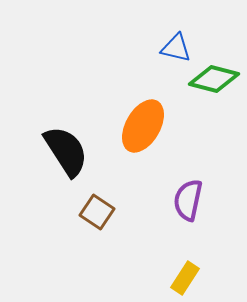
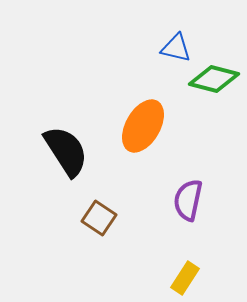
brown square: moved 2 px right, 6 px down
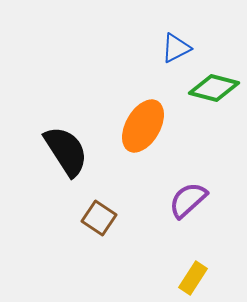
blue triangle: rotated 40 degrees counterclockwise
green diamond: moved 9 px down
purple semicircle: rotated 36 degrees clockwise
yellow rectangle: moved 8 px right
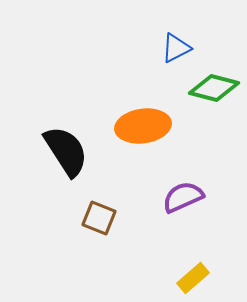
orange ellipse: rotated 52 degrees clockwise
purple semicircle: moved 5 px left, 3 px up; rotated 18 degrees clockwise
brown square: rotated 12 degrees counterclockwise
yellow rectangle: rotated 16 degrees clockwise
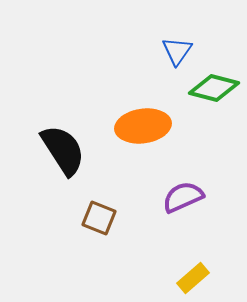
blue triangle: moved 1 px right, 3 px down; rotated 28 degrees counterclockwise
black semicircle: moved 3 px left, 1 px up
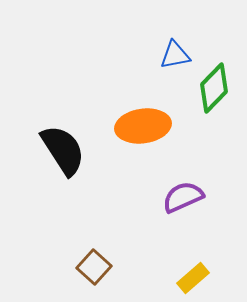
blue triangle: moved 2 px left, 4 px down; rotated 44 degrees clockwise
green diamond: rotated 60 degrees counterclockwise
brown square: moved 5 px left, 49 px down; rotated 20 degrees clockwise
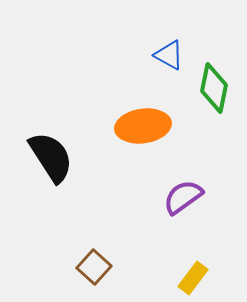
blue triangle: moved 6 px left; rotated 40 degrees clockwise
green diamond: rotated 33 degrees counterclockwise
black semicircle: moved 12 px left, 7 px down
purple semicircle: rotated 12 degrees counterclockwise
yellow rectangle: rotated 12 degrees counterclockwise
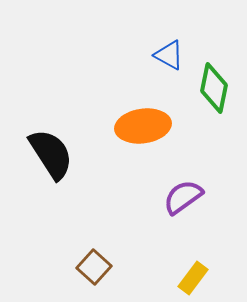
black semicircle: moved 3 px up
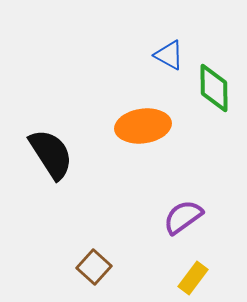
green diamond: rotated 12 degrees counterclockwise
purple semicircle: moved 20 px down
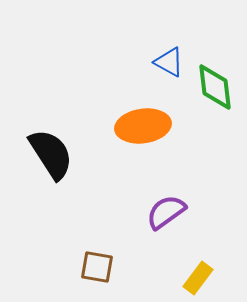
blue triangle: moved 7 px down
green diamond: moved 1 px right, 1 px up; rotated 6 degrees counterclockwise
purple semicircle: moved 17 px left, 5 px up
brown square: moved 3 px right; rotated 32 degrees counterclockwise
yellow rectangle: moved 5 px right
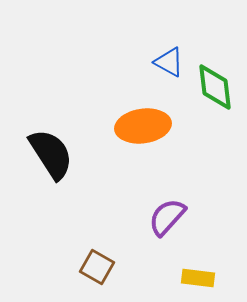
purple semicircle: moved 1 px right, 5 px down; rotated 12 degrees counterclockwise
brown square: rotated 20 degrees clockwise
yellow rectangle: rotated 60 degrees clockwise
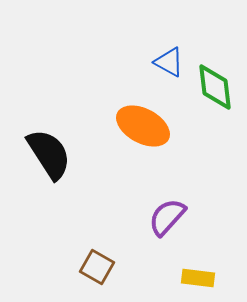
orange ellipse: rotated 36 degrees clockwise
black semicircle: moved 2 px left
